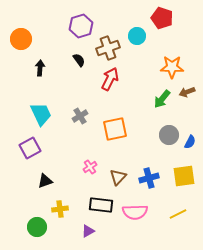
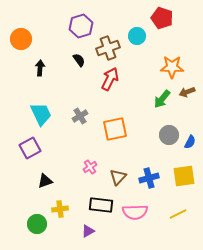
green circle: moved 3 px up
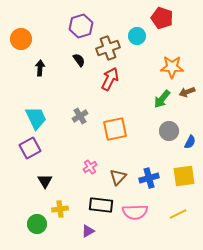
cyan trapezoid: moved 5 px left, 4 px down
gray circle: moved 4 px up
black triangle: rotated 42 degrees counterclockwise
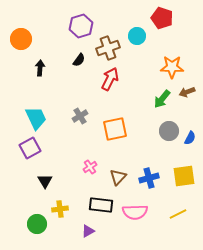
black semicircle: rotated 72 degrees clockwise
blue semicircle: moved 4 px up
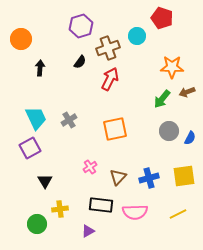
black semicircle: moved 1 px right, 2 px down
gray cross: moved 11 px left, 4 px down
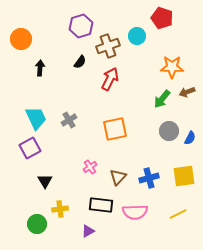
brown cross: moved 2 px up
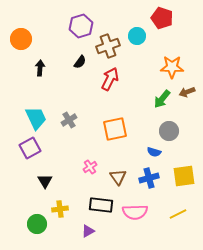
blue semicircle: moved 36 px left, 14 px down; rotated 80 degrees clockwise
brown triangle: rotated 18 degrees counterclockwise
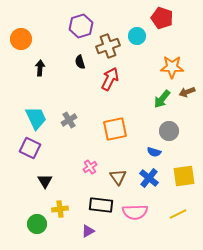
black semicircle: rotated 128 degrees clockwise
purple square: rotated 35 degrees counterclockwise
blue cross: rotated 36 degrees counterclockwise
